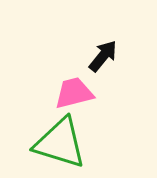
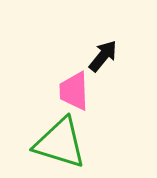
pink trapezoid: moved 2 px up; rotated 78 degrees counterclockwise
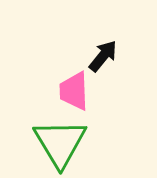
green triangle: rotated 42 degrees clockwise
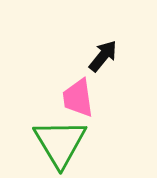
pink trapezoid: moved 4 px right, 7 px down; rotated 6 degrees counterclockwise
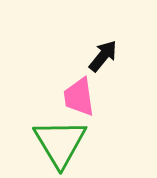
pink trapezoid: moved 1 px right, 1 px up
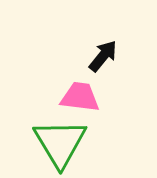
pink trapezoid: moved 1 px right; rotated 105 degrees clockwise
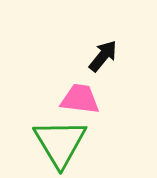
pink trapezoid: moved 2 px down
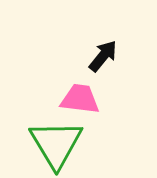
green triangle: moved 4 px left, 1 px down
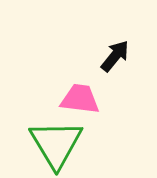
black arrow: moved 12 px right
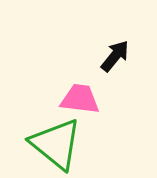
green triangle: rotated 20 degrees counterclockwise
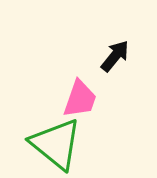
pink trapezoid: rotated 102 degrees clockwise
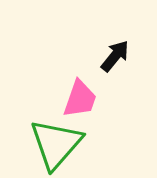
green triangle: rotated 32 degrees clockwise
